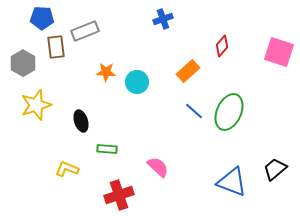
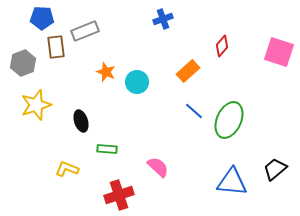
gray hexagon: rotated 10 degrees clockwise
orange star: rotated 18 degrees clockwise
green ellipse: moved 8 px down
blue triangle: rotated 16 degrees counterclockwise
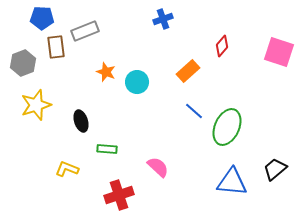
green ellipse: moved 2 px left, 7 px down
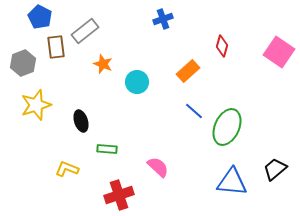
blue pentagon: moved 2 px left, 1 px up; rotated 25 degrees clockwise
gray rectangle: rotated 16 degrees counterclockwise
red diamond: rotated 25 degrees counterclockwise
pink square: rotated 16 degrees clockwise
orange star: moved 3 px left, 8 px up
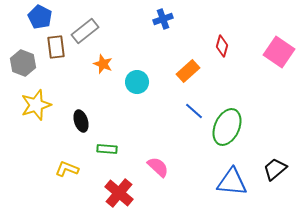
gray hexagon: rotated 20 degrees counterclockwise
red cross: moved 2 px up; rotated 32 degrees counterclockwise
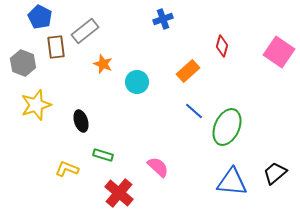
green rectangle: moved 4 px left, 6 px down; rotated 12 degrees clockwise
black trapezoid: moved 4 px down
